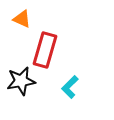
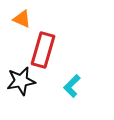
red rectangle: moved 2 px left
cyan L-shape: moved 2 px right, 1 px up
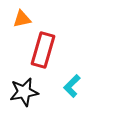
orange triangle: rotated 36 degrees counterclockwise
black star: moved 3 px right, 11 px down
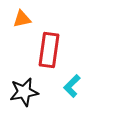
red rectangle: moved 6 px right; rotated 8 degrees counterclockwise
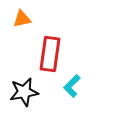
red rectangle: moved 1 px right, 4 px down
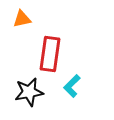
black star: moved 5 px right
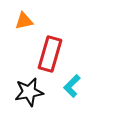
orange triangle: moved 2 px right, 2 px down
red rectangle: rotated 8 degrees clockwise
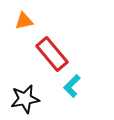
red rectangle: moved 2 px right; rotated 56 degrees counterclockwise
black star: moved 4 px left, 7 px down
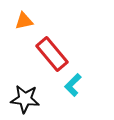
cyan L-shape: moved 1 px right, 1 px up
black star: rotated 16 degrees clockwise
